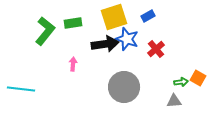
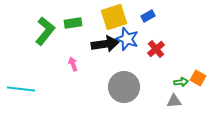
pink arrow: rotated 24 degrees counterclockwise
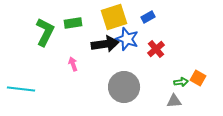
blue rectangle: moved 1 px down
green L-shape: moved 1 px down; rotated 12 degrees counterclockwise
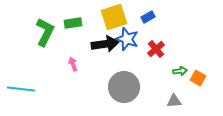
green arrow: moved 1 px left, 11 px up
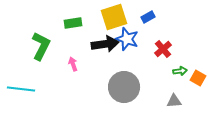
green L-shape: moved 4 px left, 14 px down
red cross: moved 7 px right
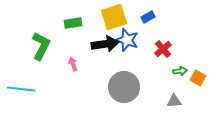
blue star: moved 1 px down
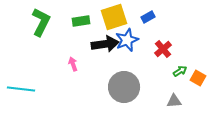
green rectangle: moved 8 px right, 2 px up
blue star: rotated 30 degrees clockwise
green L-shape: moved 24 px up
green arrow: rotated 24 degrees counterclockwise
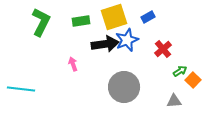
orange square: moved 5 px left, 2 px down; rotated 14 degrees clockwise
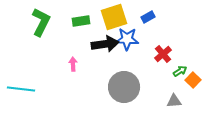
blue star: moved 1 px up; rotated 25 degrees clockwise
red cross: moved 5 px down
pink arrow: rotated 16 degrees clockwise
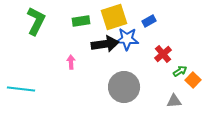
blue rectangle: moved 1 px right, 4 px down
green L-shape: moved 5 px left, 1 px up
pink arrow: moved 2 px left, 2 px up
